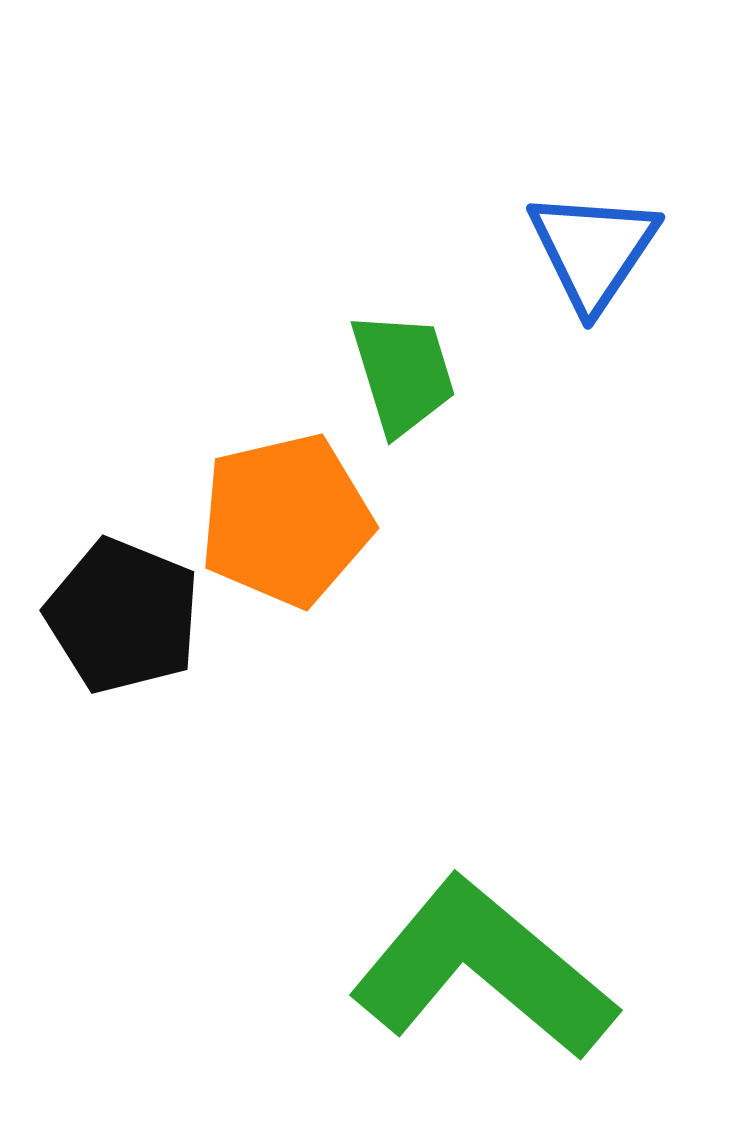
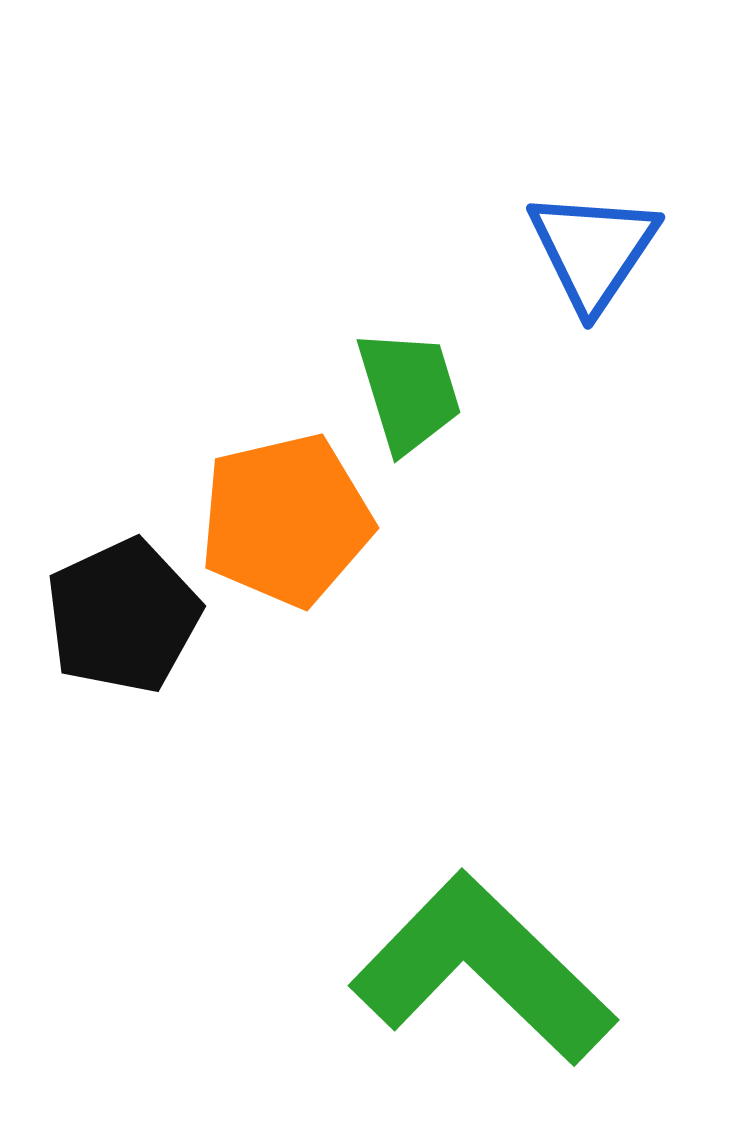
green trapezoid: moved 6 px right, 18 px down
black pentagon: rotated 25 degrees clockwise
green L-shape: rotated 4 degrees clockwise
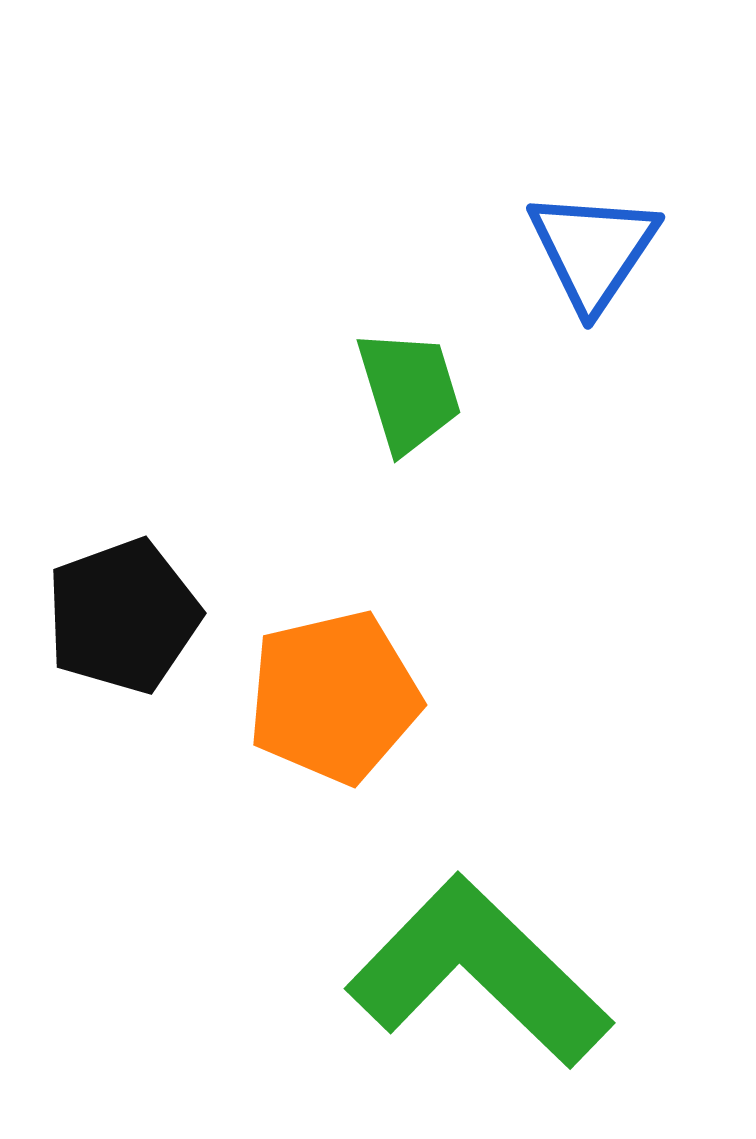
orange pentagon: moved 48 px right, 177 px down
black pentagon: rotated 5 degrees clockwise
green L-shape: moved 4 px left, 3 px down
